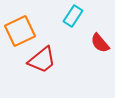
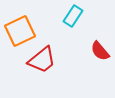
red semicircle: moved 8 px down
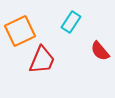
cyan rectangle: moved 2 px left, 6 px down
red trapezoid: rotated 28 degrees counterclockwise
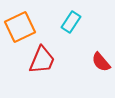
orange square: moved 4 px up
red semicircle: moved 1 px right, 11 px down
